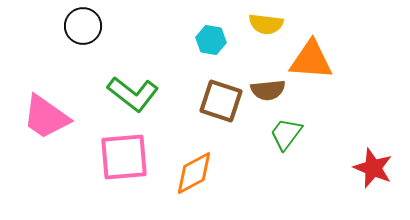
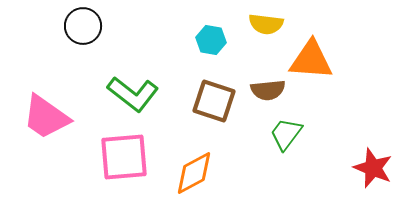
brown square: moved 7 px left
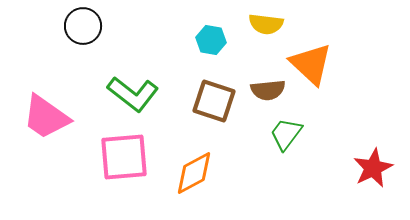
orange triangle: moved 4 px down; rotated 39 degrees clockwise
red star: rotated 24 degrees clockwise
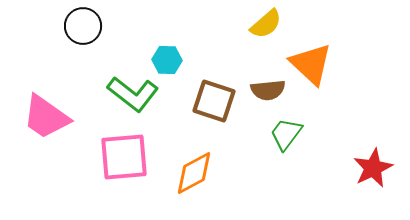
yellow semicircle: rotated 48 degrees counterclockwise
cyan hexagon: moved 44 px left, 20 px down; rotated 8 degrees counterclockwise
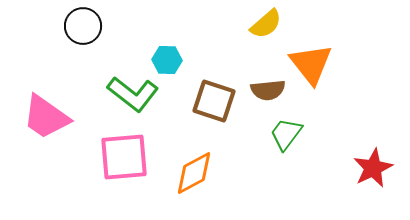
orange triangle: rotated 9 degrees clockwise
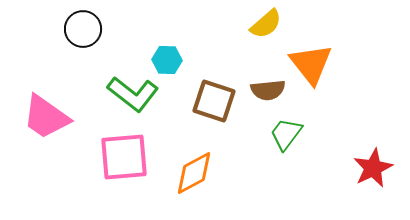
black circle: moved 3 px down
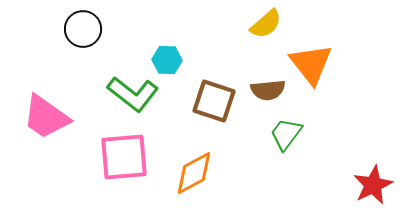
red star: moved 17 px down
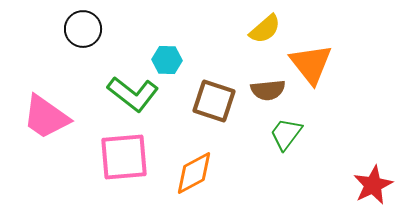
yellow semicircle: moved 1 px left, 5 px down
